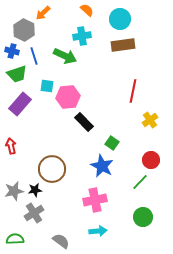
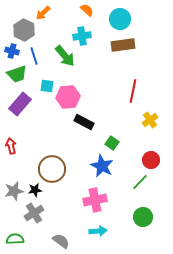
green arrow: rotated 25 degrees clockwise
black rectangle: rotated 18 degrees counterclockwise
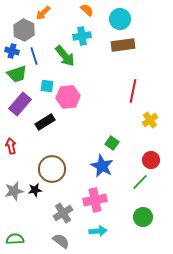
black rectangle: moved 39 px left; rotated 60 degrees counterclockwise
gray cross: moved 29 px right
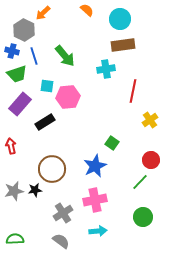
cyan cross: moved 24 px right, 33 px down
blue star: moved 7 px left; rotated 20 degrees clockwise
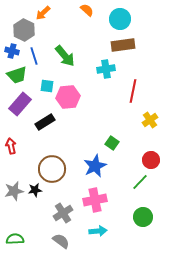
green trapezoid: moved 1 px down
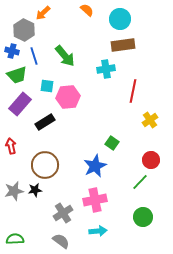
brown circle: moved 7 px left, 4 px up
